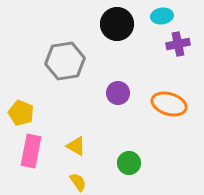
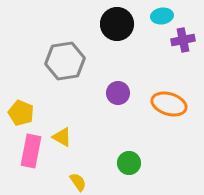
purple cross: moved 5 px right, 4 px up
yellow triangle: moved 14 px left, 9 px up
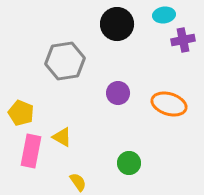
cyan ellipse: moved 2 px right, 1 px up
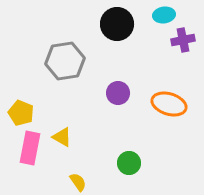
pink rectangle: moved 1 px left, 3 px up
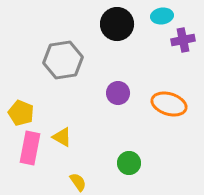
cyan ellipse: moved 2 px left, 1 px down
gray hexagon: moved 2 px left, 1 px up
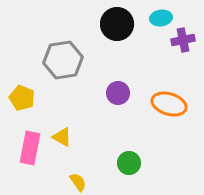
cyan ellipse: moved 1 px left, 2 px down
yellow pentagon: moved 1 px right, 15 px up
